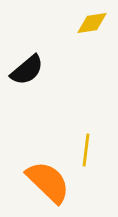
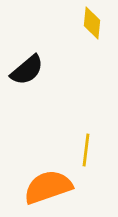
yellow diamond: rotated 76 degrees counterclockwise
orange semicircle: moved 5 px down; rotated 63 degrees counterclockwise
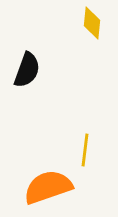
black semicircle: rotated 30 degrees counterclockwise
yellow line: moved 1 px left
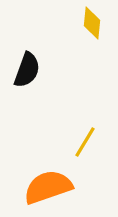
yellow line: moved 8 px up; rotated 24 degrees clockwise
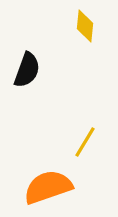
yellow diamond: moved 7 px left, 3 px down
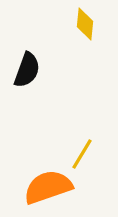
yellow diamond: moved 2 px up
yellow line: moved 3 px left, 12 px down
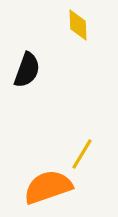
yellow diamond: moved 7 px left, 1 px down; rotated 8 degrees counterclockwise
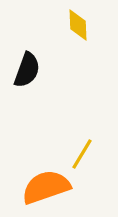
orange semicircle: moved 2 px left
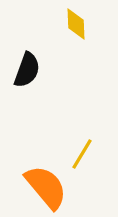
yellow diamond: moved 2 px left, 1 px up
orange semicircle: rotated 69 degrees clockwise
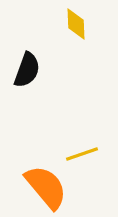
yellow line: rotated 40 degrees clockwise
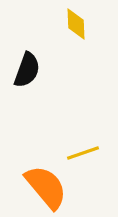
yellow line: moved 1 px right, 1 px up
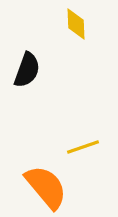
yellow line: moved 6 px up
